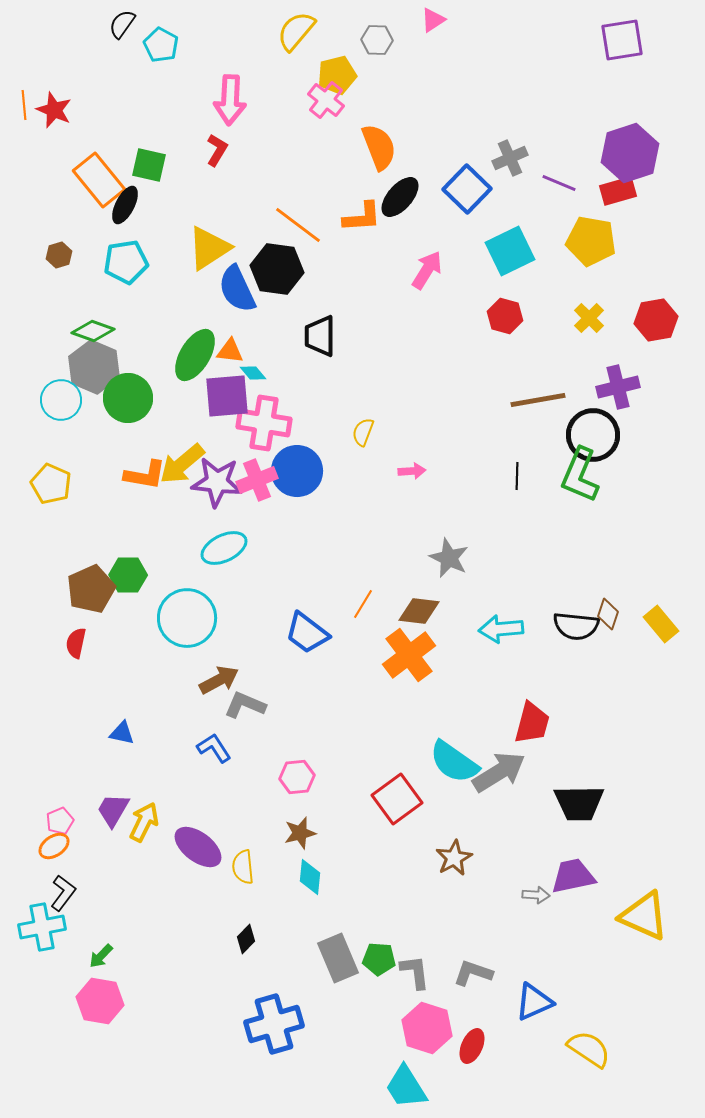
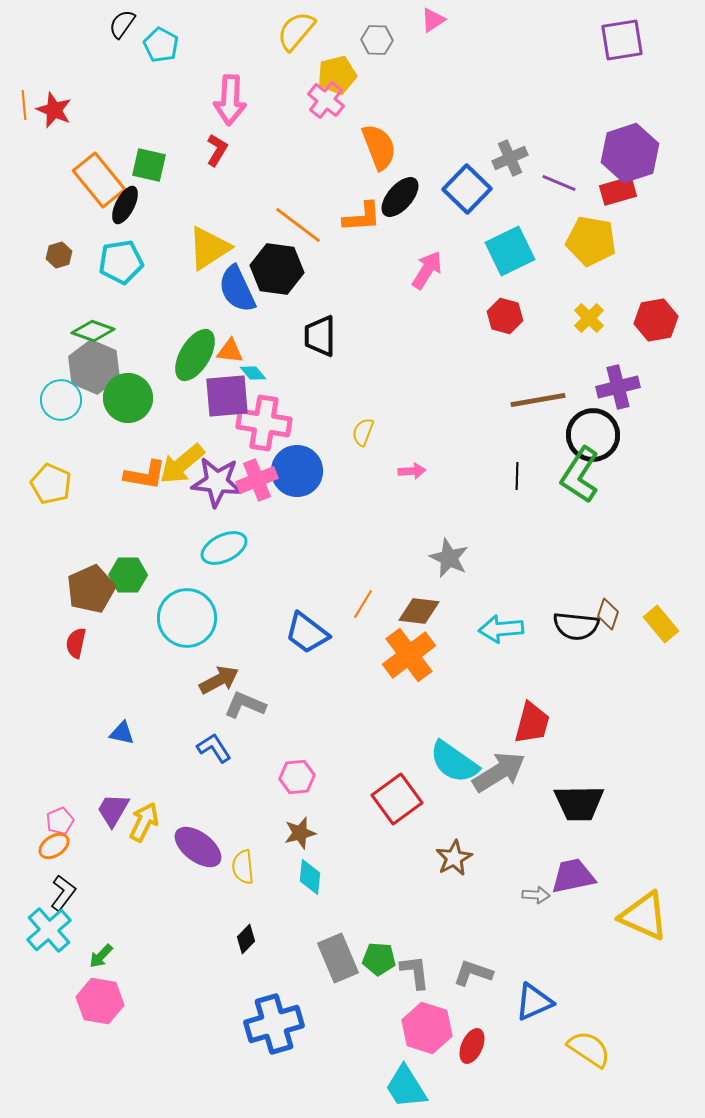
cyan pentagon at (126, 262): moved 5 px left
green L-shape at (580, 475): rotated 10 degrees clockwise
cyan cross at (42, 927): moved 7 px right, 3 px down; rotated 30 degrees counterclockwise
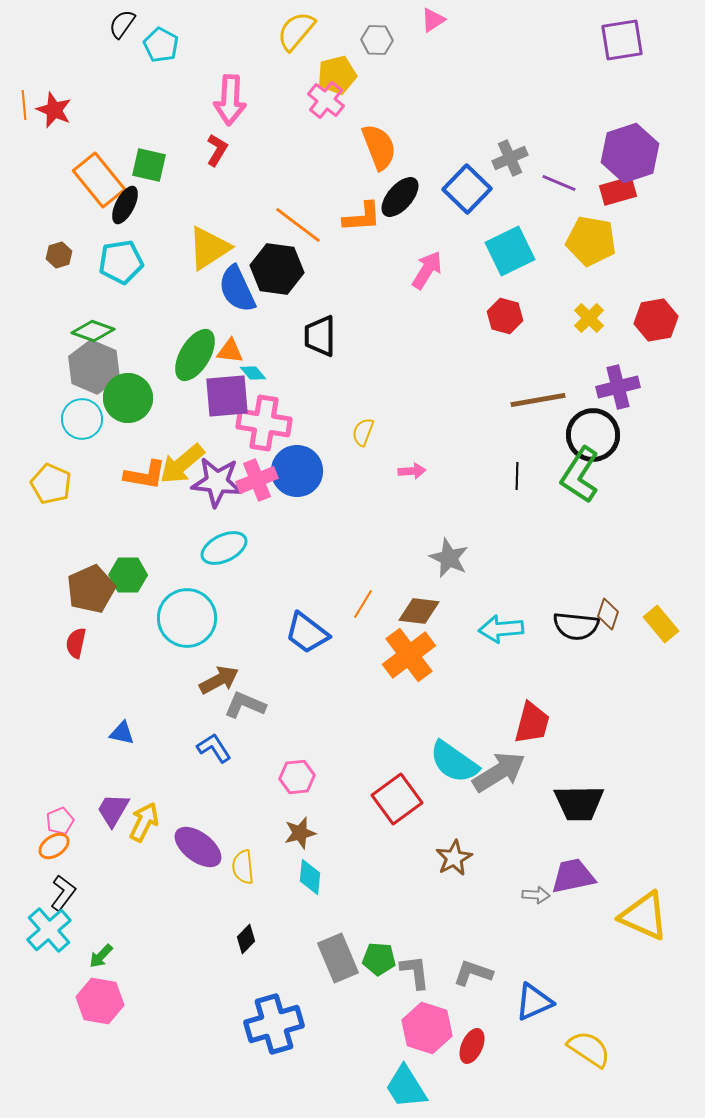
cyan circle at (61, 400): moved 21 px right, 19 px down
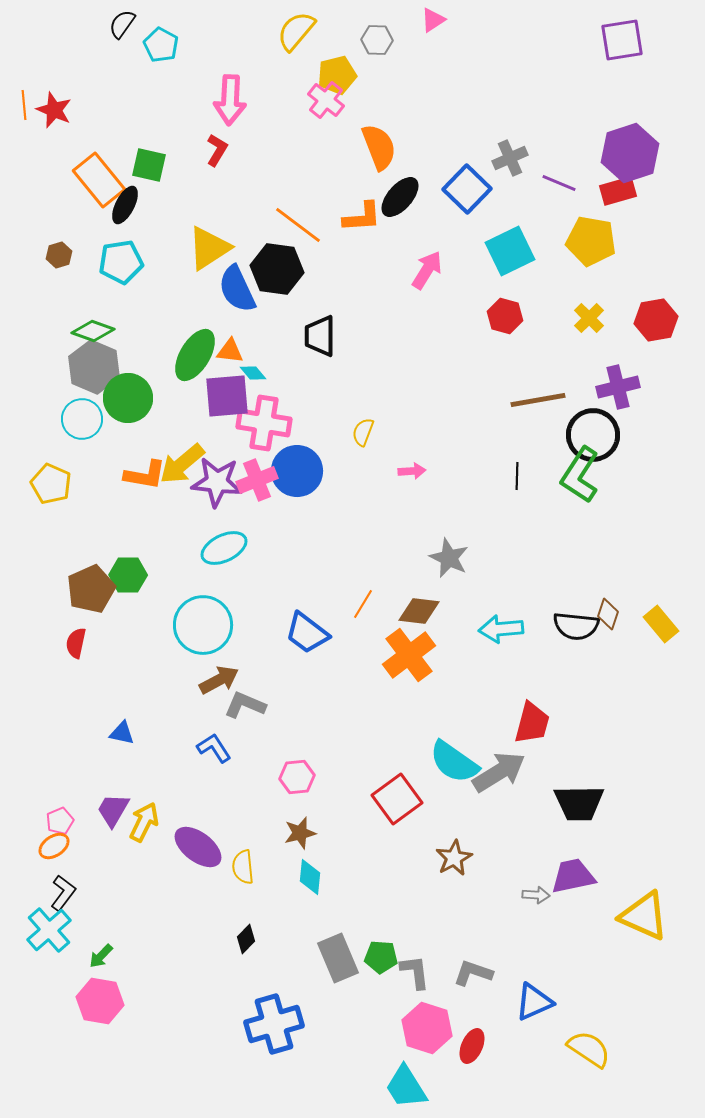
cyan circle at (187, 618): moved 16 px right, 7 px down
green pentagon at (379, 959): moved 2 px right, 2 px up
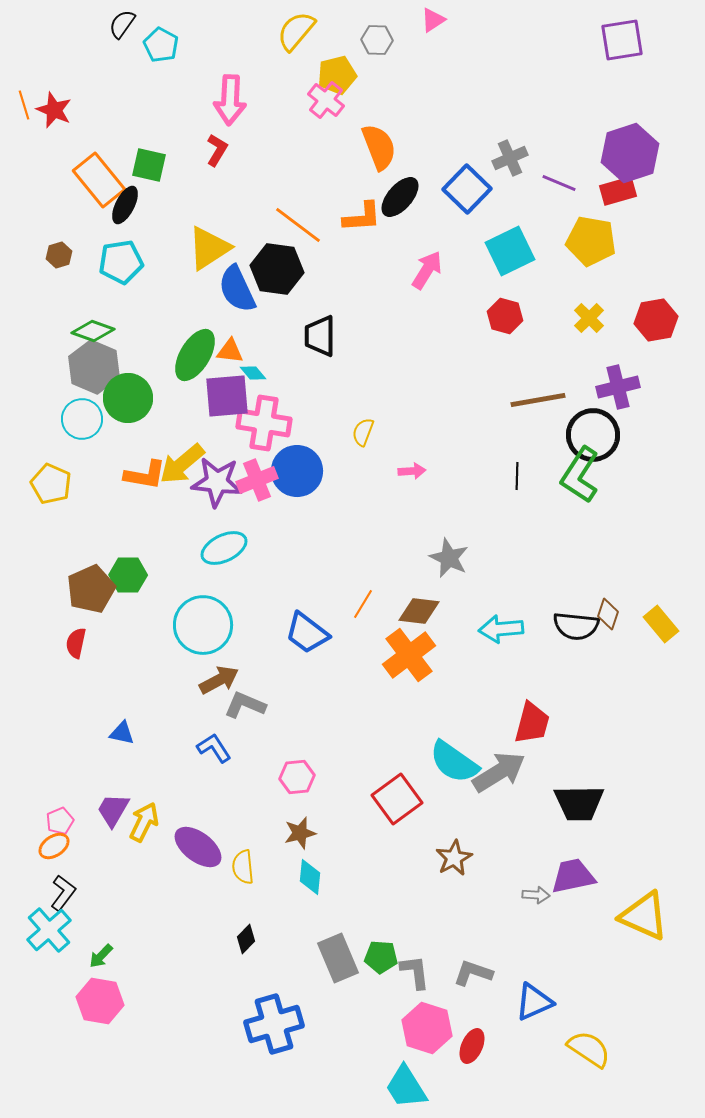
orange line at (24, 105): rotated 12 degrees counterclockwise
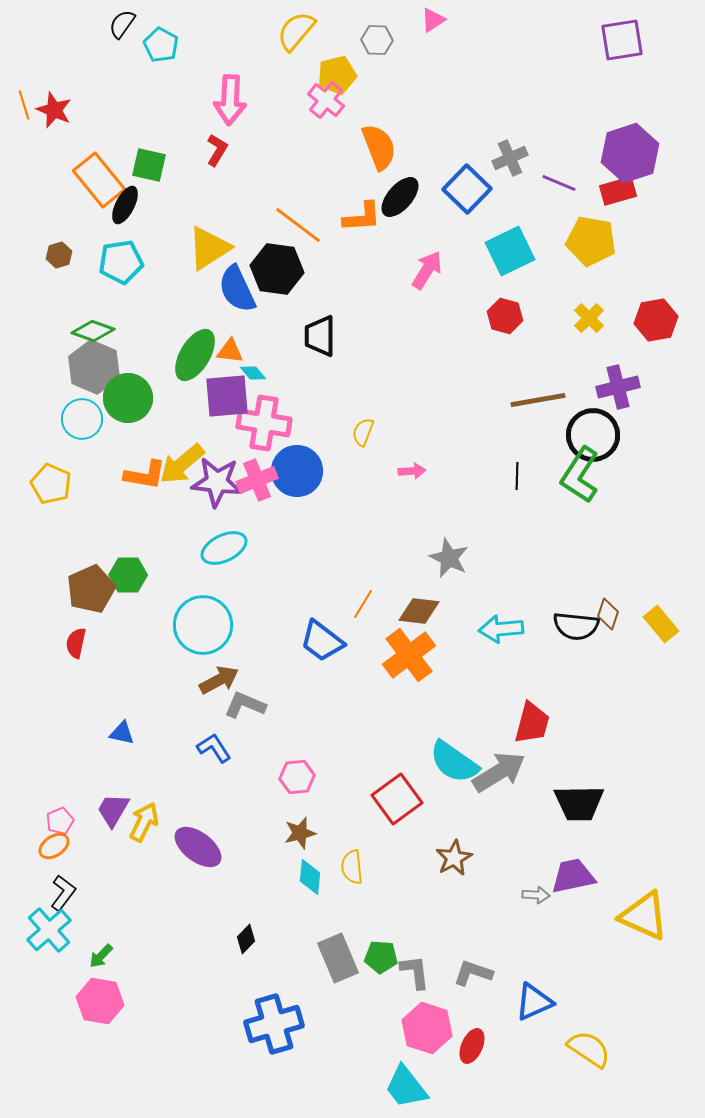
blue trapezoid at (307, 633): moved 15 px right, 8 px down
yellow semicircle at (243, 867): moved 109 px right
cyan trapezoid at (406, 1087): rotated 6 degrees counterclockwise
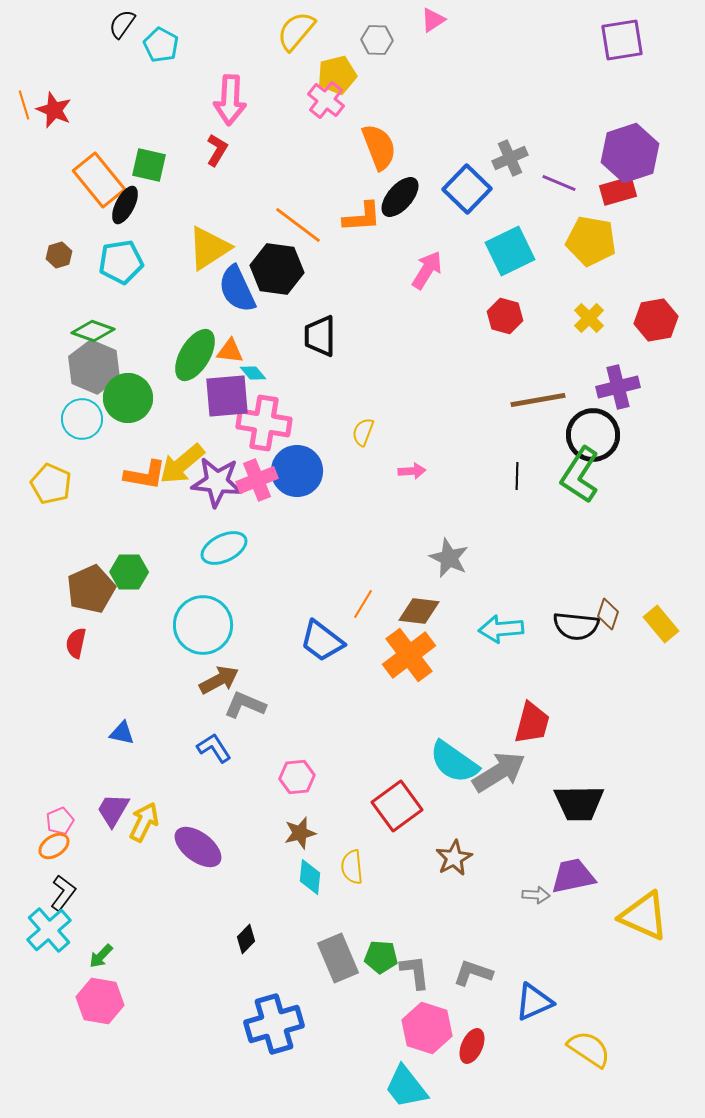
green hexagon at (128, 575): moved 1 px right, 3 px up
red square at (397, 799): moved 7 px down
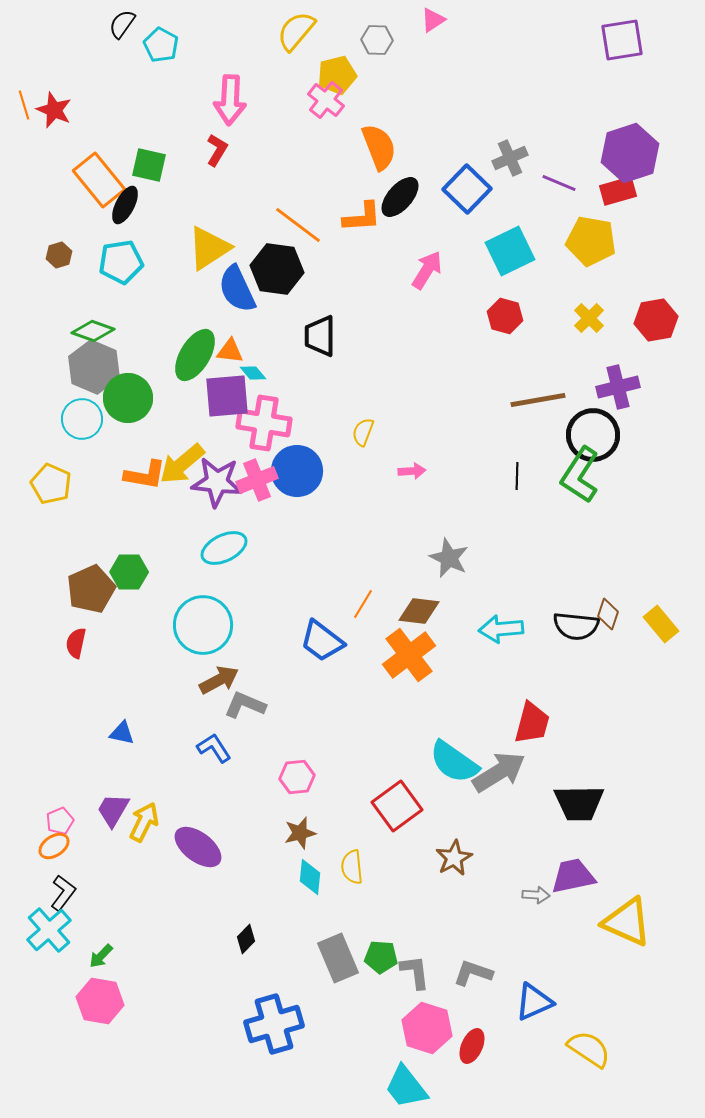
yellow triangle at (644, 916): moved 17 px left, 6 px down
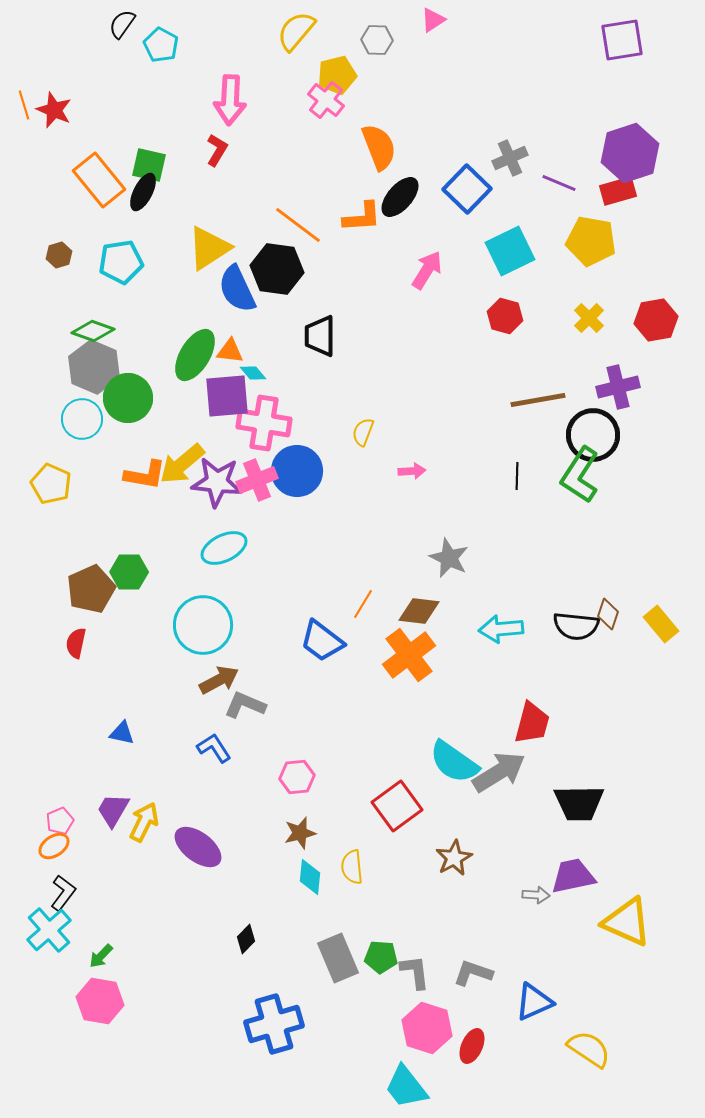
black ellipse at (125, 205): moved 18 px right, 13 px up
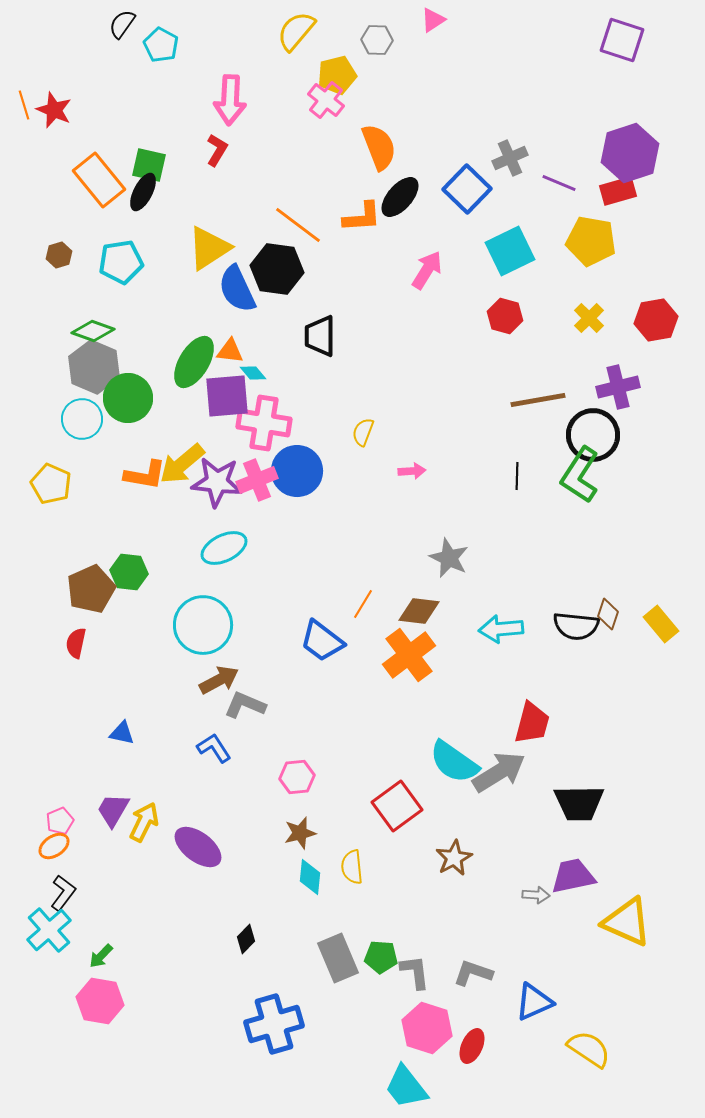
purple square at (622, 40): rotated 27 degrees clockwise
green ellipse at (195, 355): moved 1 px left, 7 px down
green hexagon at (129, 572): rotated 6 degrees clockwise
